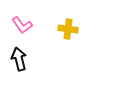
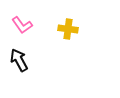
black arrow: moved 1 px down; rotated 15 degrees counterclockwise
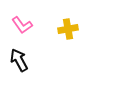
yellow cross: rotated 18 degrees counterclockwise
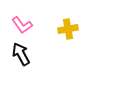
black arrow: moved 2 px right, 6 px up
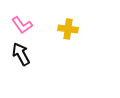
yellow cross: rotated 18 degrees clockwise
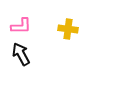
pink L-shape: moved 1 px left, 1 px down; rotated 55 degrees counterclockwise
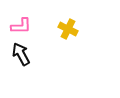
yellow cross: rotated 18 degrees clockwise
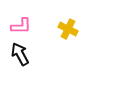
black arrow: moved 1 px left
